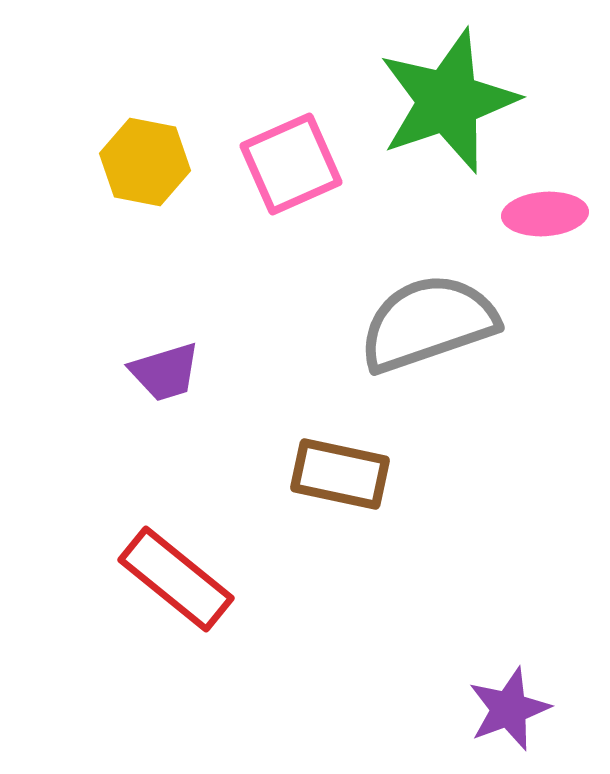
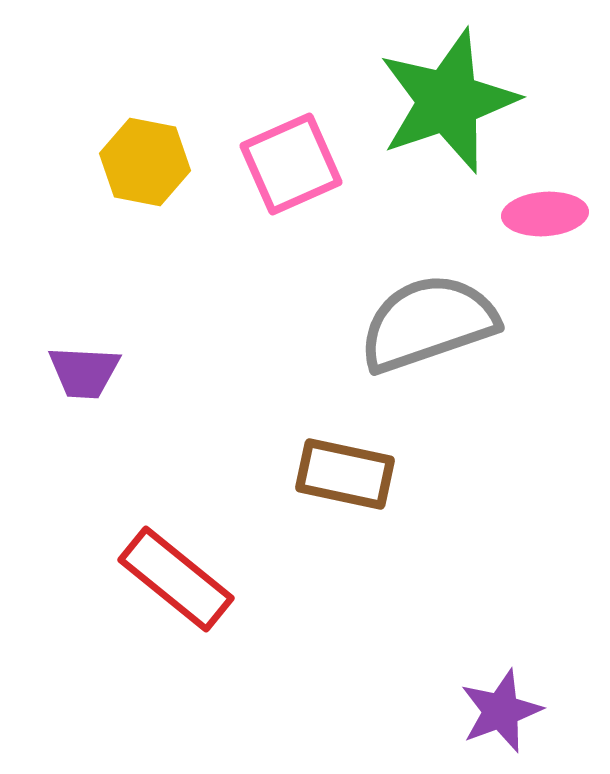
purple trapezoid: moved 81 px left; rotated 20 degrees clockwise
brown rectangle: moved 5 px right
purple star: moved 8 px left, 2 px down
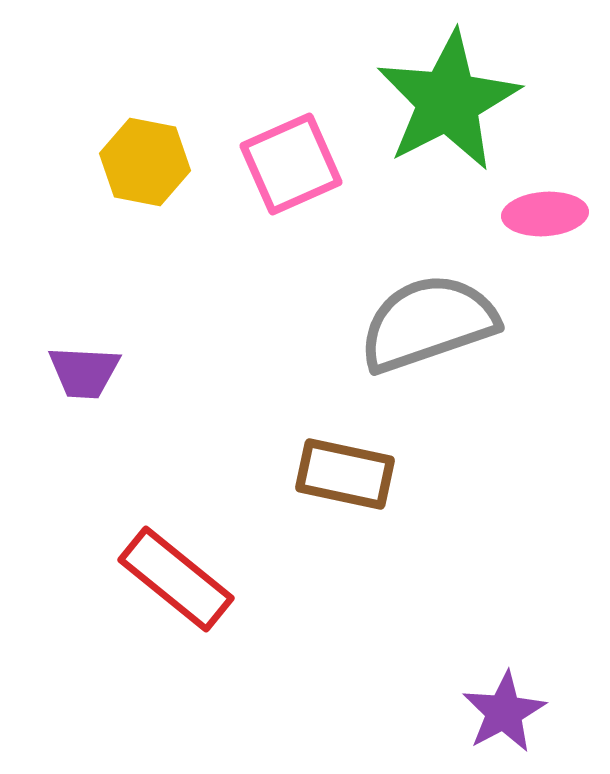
green star: rotated 8 degrees counterclockwise
purple star: moved 3 px right, 1 px down; rotated 8 degrees counterclockwise
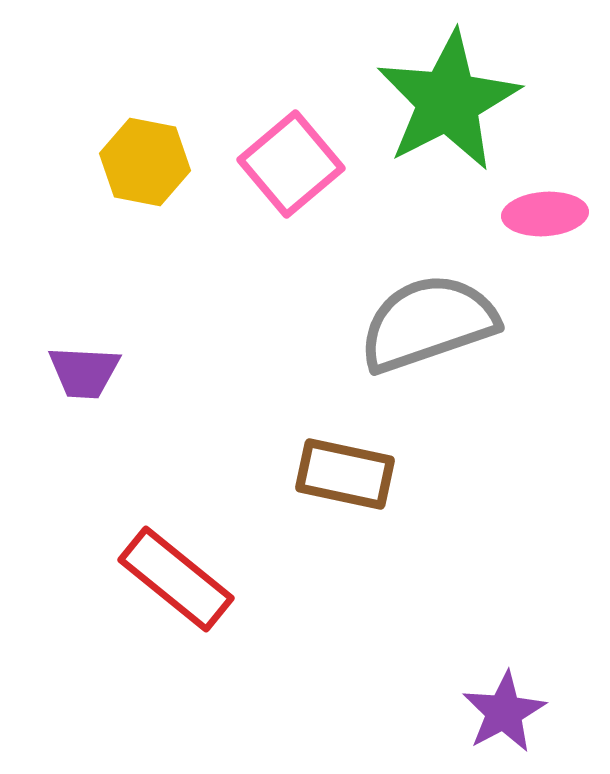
pink square: rotated 16 degrees counterclockwise
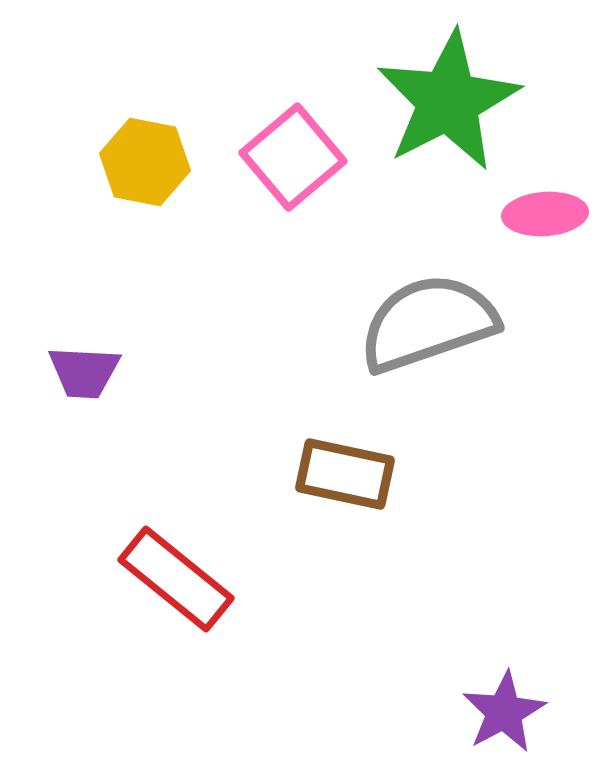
pink square: moved 2 px right, 7 px up
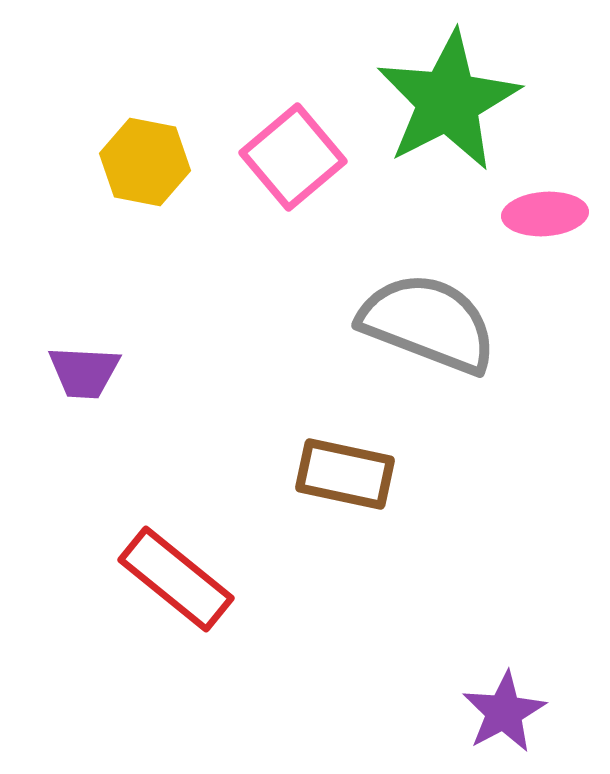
gray semicircle: rotated 40 degrees clockwise
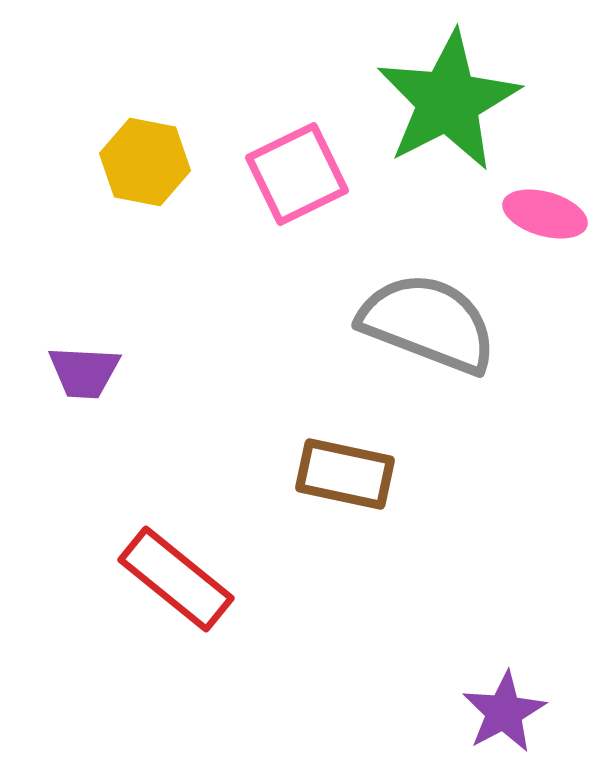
pink square: moved 4 px right, 17 px down; rotated 14 degrees clockwise
pink ellipse: rotated 20 degrees clockwise
